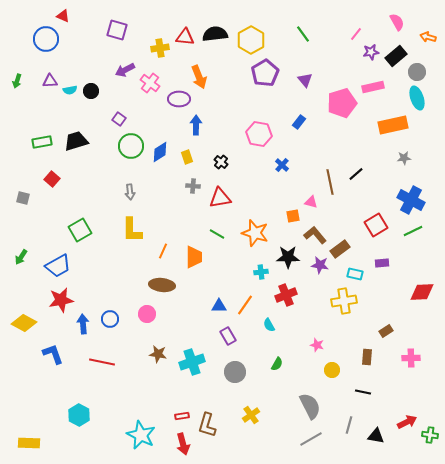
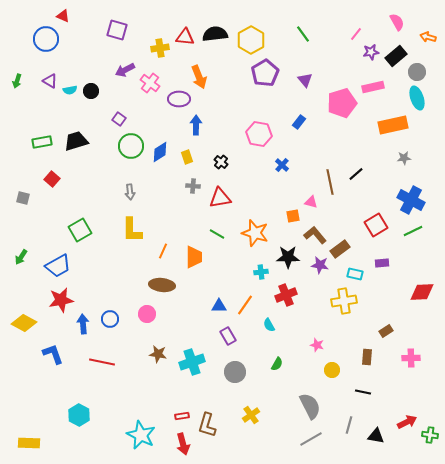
purple triangle at (50, 81): rotated 35 degrees clockwise
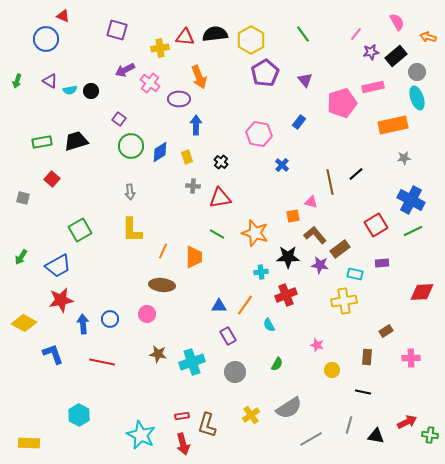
gray semicircle at (310, 406): moved 21 px left, 2 px down; rotated 84 degrees clockwise
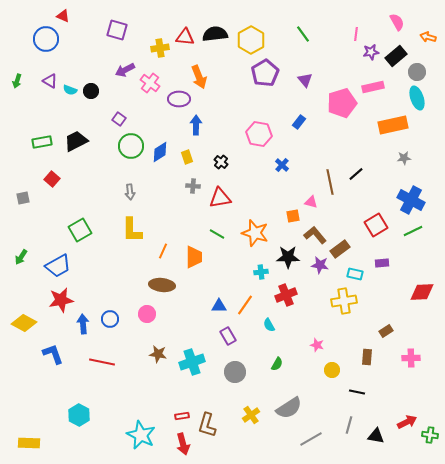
pink line at (356, 34): rotated 32 degrees counterclockwise
cyan semicircle at (70, 90): rotated 32 degrees clockwise
black trapezoid at (76, 141): rotated 10 degrees counterclockwise
gray square at (23, 198): rotated 24 degrees counterclockwise
black line at (363, 392): moved 6 px left
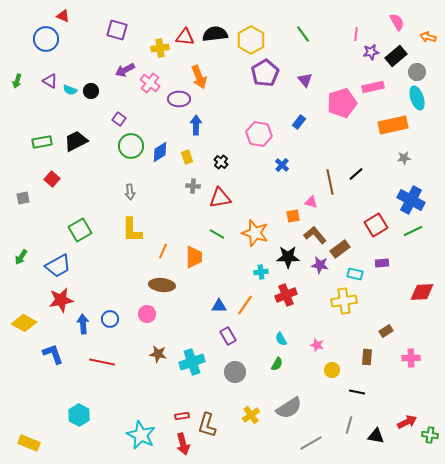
cyan semicircle at (269, 325): moved 12 px right, 14 px down
gray line at (311, 439): moved 4 px down
yellow rectangle at (29, 443): rotated 20 degrees clockwise
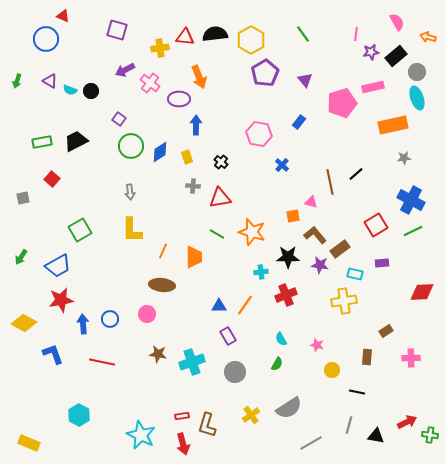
orange star at (255, 233): moved 3 px left, 1 px up
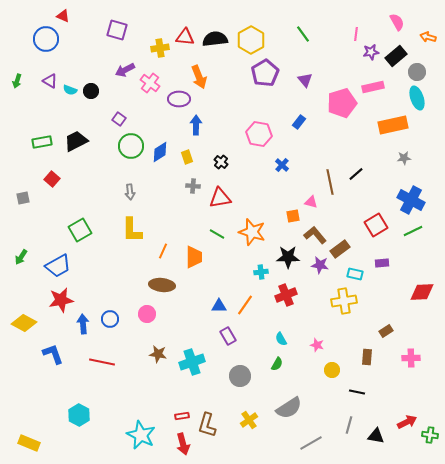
black semicircle at (215, 34): moved 5 px down
gray circle at (235, 372): moved 5 px right, 4 px down
yellow cross at (251, 415): moved 2 px left, 5 px down
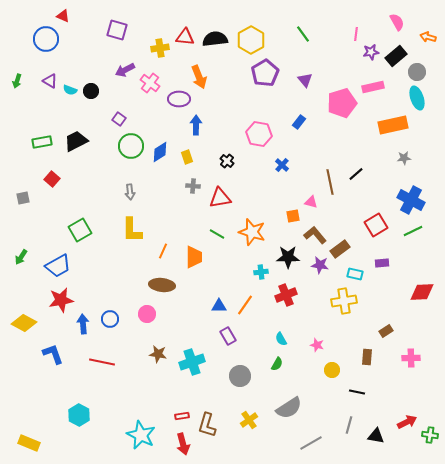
black cross at (221, 162): moved 6 px right, 1 px up
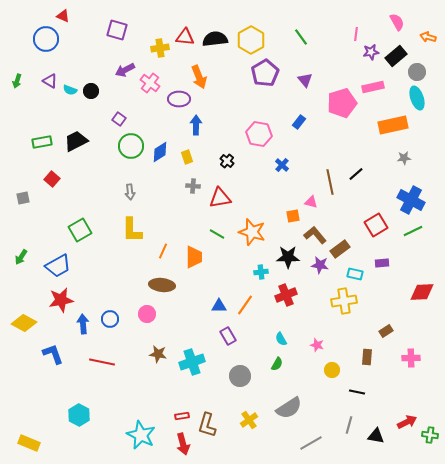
green line at (303, 34): moved 2 px left, 3 px down
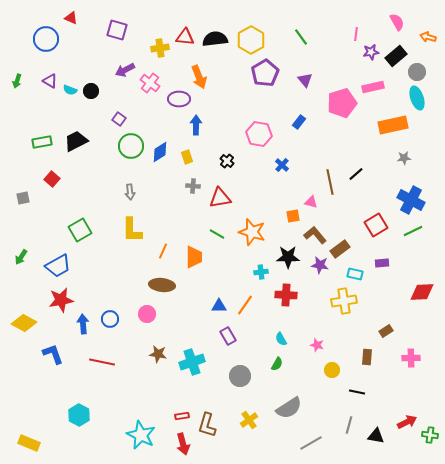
red triangle at (63, 16): moved 8 px right, 2 px down
red cross at (286, 295): rotated 25 degrees clockwise
